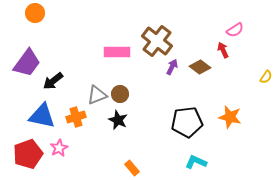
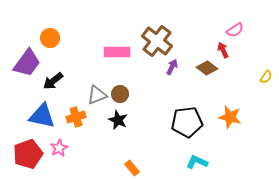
orange circle: moved 15 px right, 25 px down
brown diamond: moved 7 px right, 1 px down
cyan L-shape: moved 1 px right
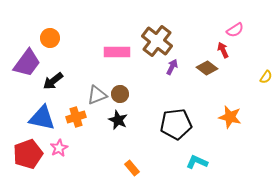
blue triangle: moved 2 px down
black pentagon: moved 11 px left, 2 px down
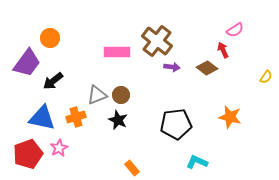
purple arrow: rotated 70 degrees clockwise
brown circle: moved 1 px right, 1 px down
